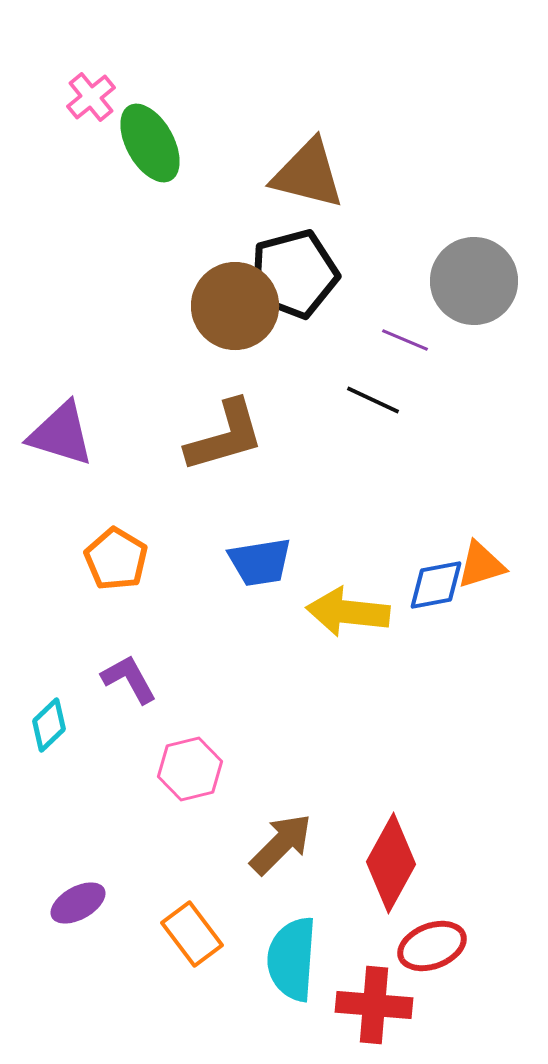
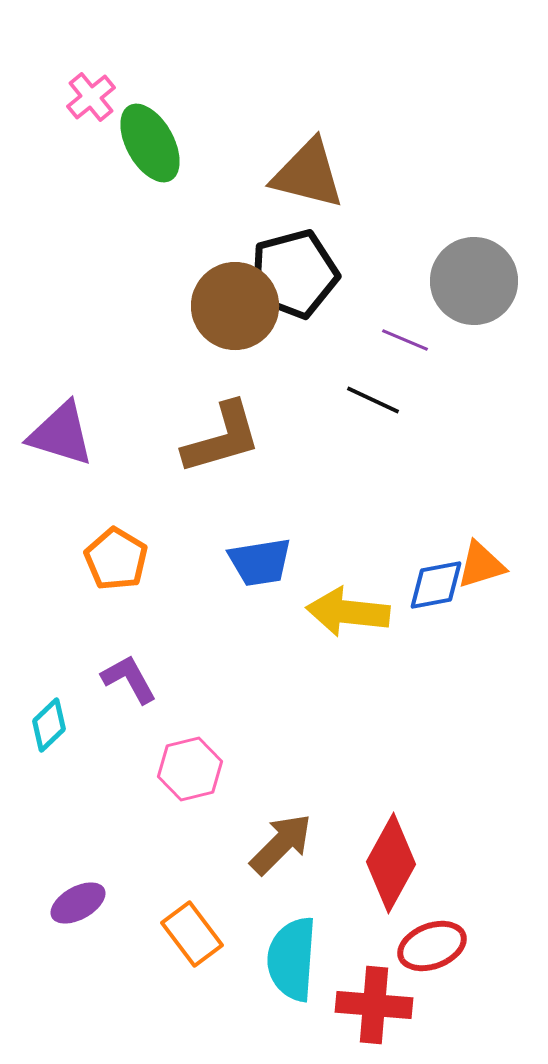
brown L-shape: moved 3 px left, 2 px down
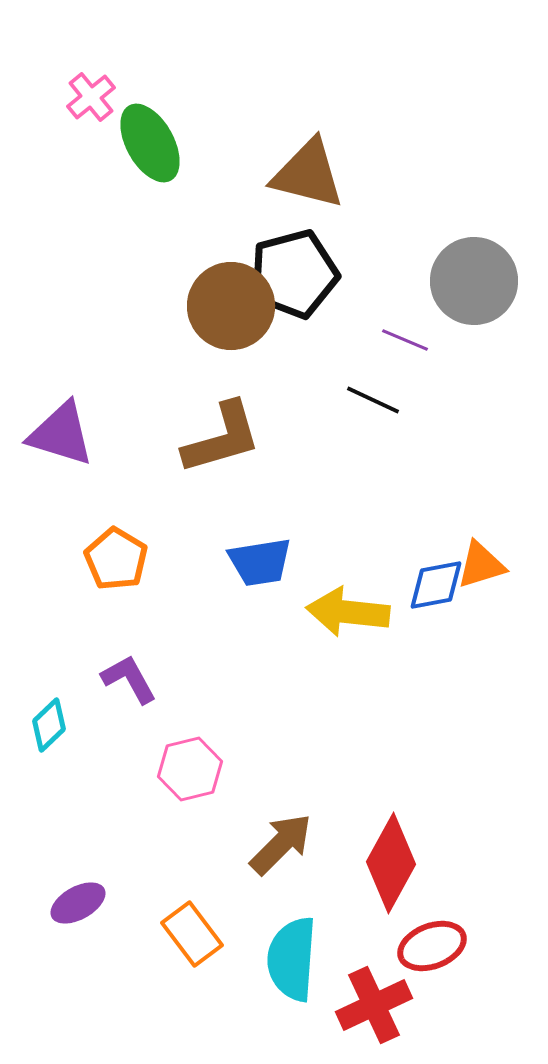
brown circle: moved 4 px left
red cross: rotated 30 degrees counterclockwise
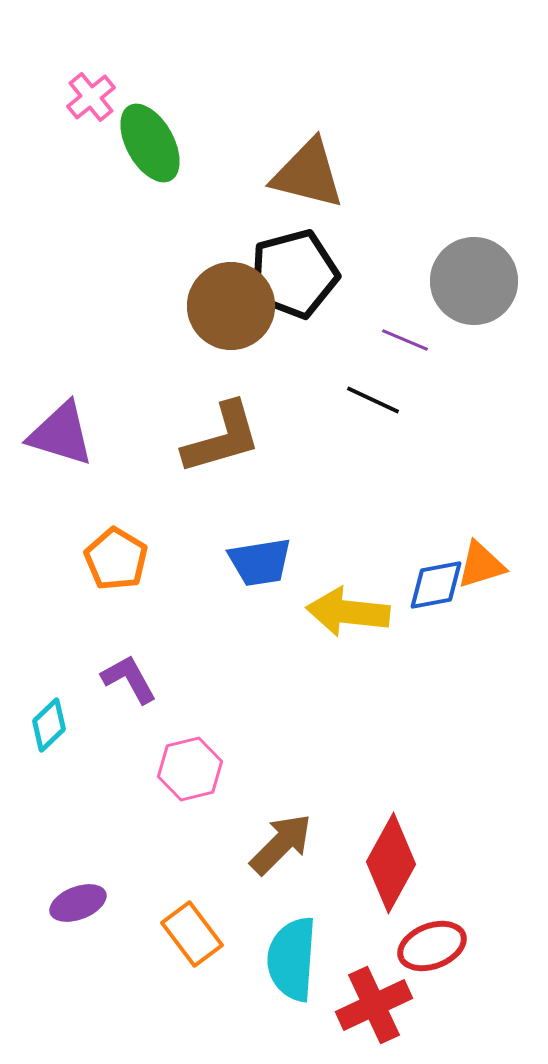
purple ellipse: rotated 8 degrees clockwise
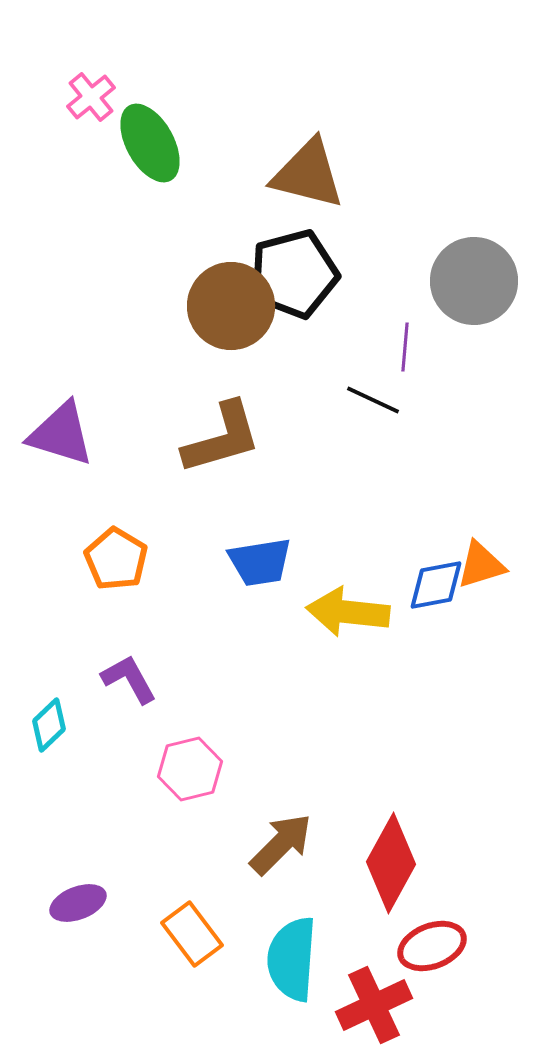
purple line: moved 7 px down; rotated 72 degrees clockwise
